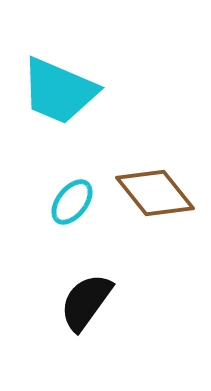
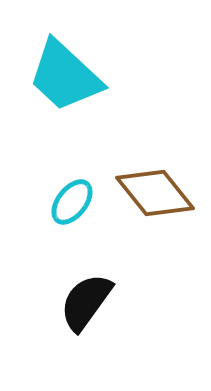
cyan trapezoid: moved 6 px right, 15 px up; rotated 20 degrees clockwise
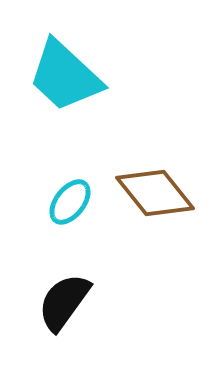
cyan ellipse: moved 2 px left
black semicircle: moved 22 px left
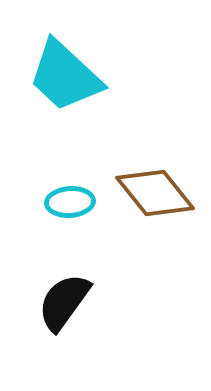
cyan ellipse: rotated 48 degrees clockwise
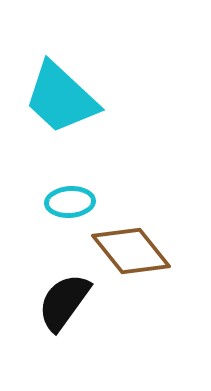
cyan trapezoid: moved 4 px left, 22 px down
brown diamond: moved 24 px left, 58 px down
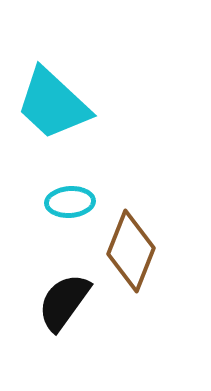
cyan trapezoid: moved 8 px left, 6 px down
brown diamond: rotated 60 degrees clockwise
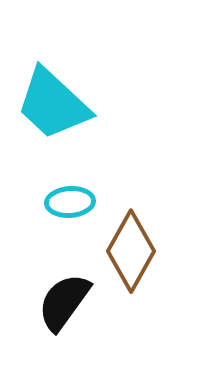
brown diamond: rotated 8 degrees clockwise
